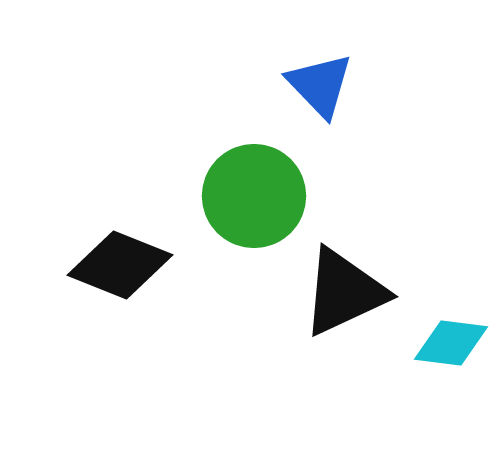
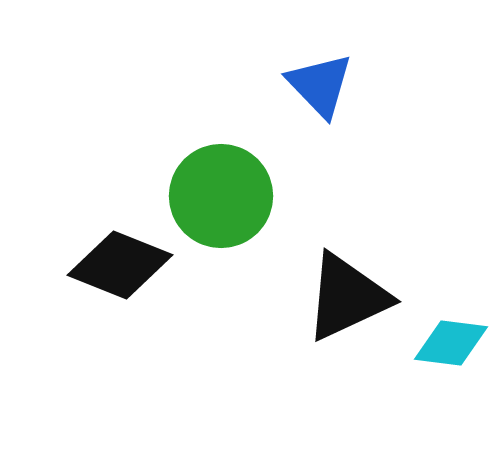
green circle: moved 33 px left
black triangle: moved 3 px right, 5 px down
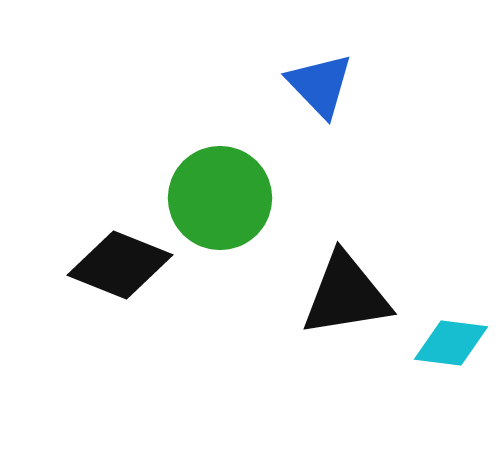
green circle: moved 1 px left, 2 px down
black triangle: moved 1 px left, 2 px up; rotated 16 degrees clockwise
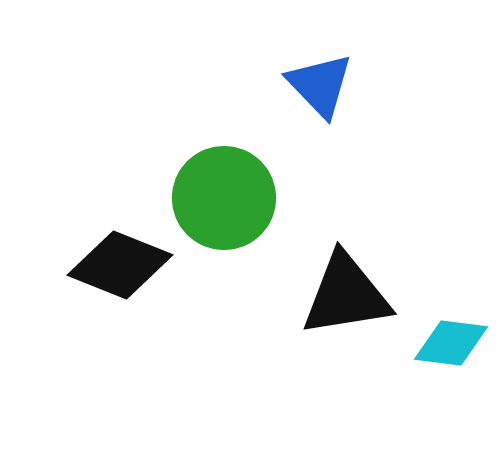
green circle: moved 4 px right
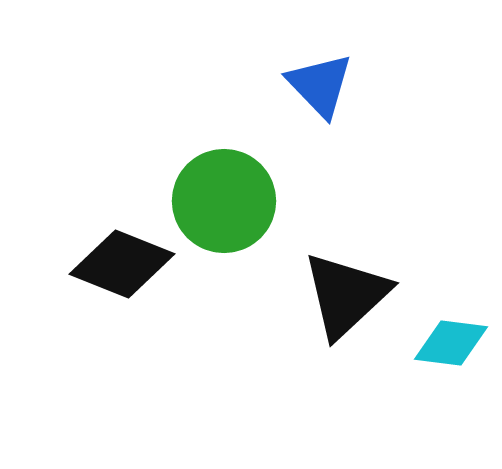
green circle: moved 3 px down
black diamond: moved 2 px right, 1 px up
black triangle: rotated 34 degrees counterclockwise
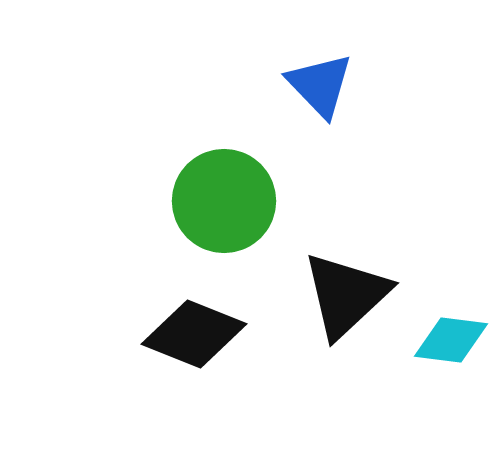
black diamond: moved 72 px right, 70 px down
cyan diamond: moved 3 px up
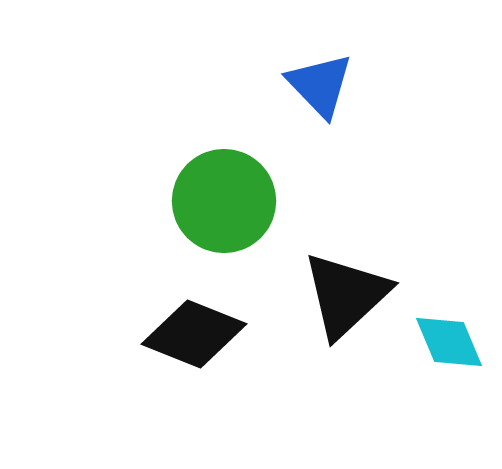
cyan diamond: moved 2 px left, 2 px down; rotated 60 degrees clockwise
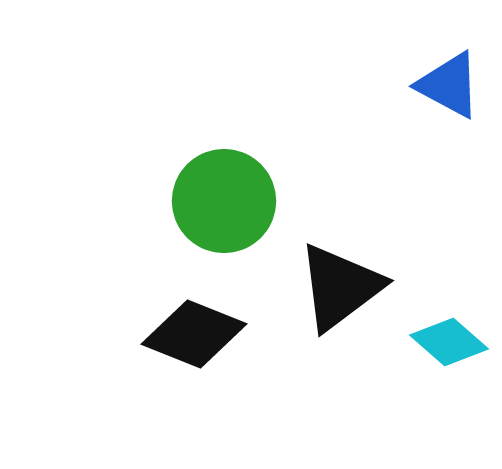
blue triangle: moved 129 px right; rotated 18 degrees counterclockwise
black triangle: moved 6 px left, 8 px up; rotated 6 degrees clockwise
cyan diamond: rotated 26 degrees counterclockwise
